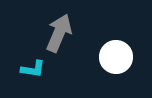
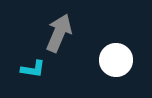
white circle: moved 3 px down
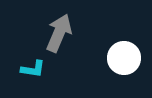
white circle: moved 8 px right, 2 px up
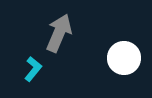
cyan L-shape: rotated 60 degrees counterclockwise
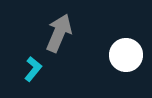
white circle: moved 2 px right, 3 px up
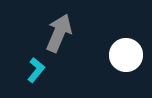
cyan L-shape: moved 3 px right, 1 px down
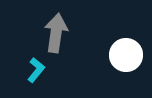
gray arrow: moved 3 px left; rotated 15 degrees counterclockwise
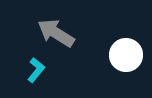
gray arrow: rotated 66 degrees counterclockwise
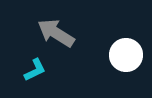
cyan L-shape: moved 1 px left; rotated 25 degrees clockwise
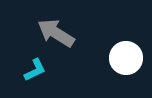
white circle: moved 3 px down
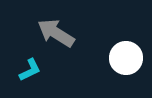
cyan L-shape: moved 5 px left
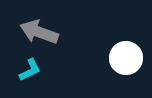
gray arrow: moved 17 px left, 1 px up; rotated 12 degrees counterclockwise
